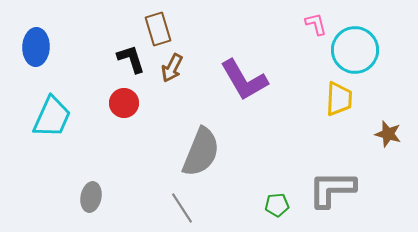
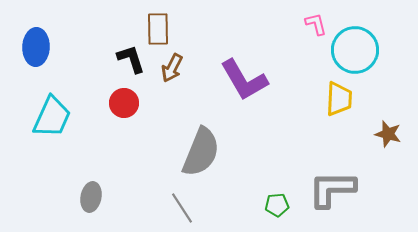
brown rectangle: rotated 16 degrees clockwise
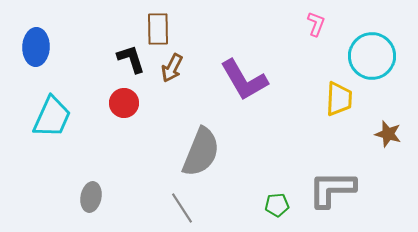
pink L-shape: rotated 35 degrees clockwise
cyan circle: moved 17 px right, 6 px down
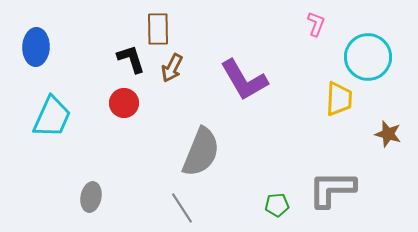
cyan circle: moved 4 px left, 1 px down
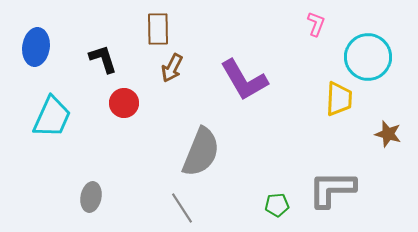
blue ellipse: rotated 6 degrees clockwise
black L-shape: moved 28 px left
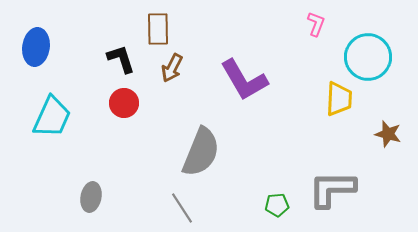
black L-shape: moved 18 px right
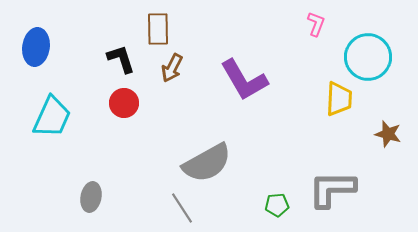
gray semicircle: moved 6 px right, 11 px down; rotated 39 degrees clockwise
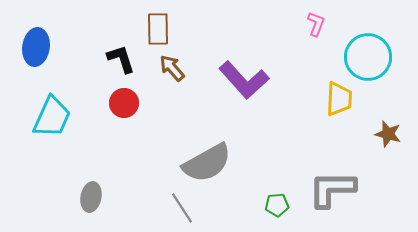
brown arrow: rotated 112 degrees clockwise
purple L-shape: rotated 12 degrees counterclockwise
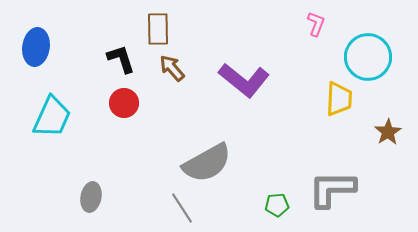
purple L-shape: rotated 9 degrees counterclockwise
brown star: moved 2 px up; rotated 24 degrees clockwise
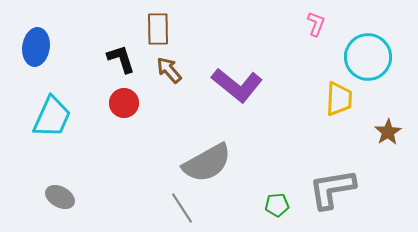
brown arrow: moved 3 px left, 2 px down
purple L-shape: moved 7 px left, 5 px down
gray L-shape: rotated 9 degrees counterclockwise
gray ellipse: moved 31 px left; rotated 72 degrees counterclockwise
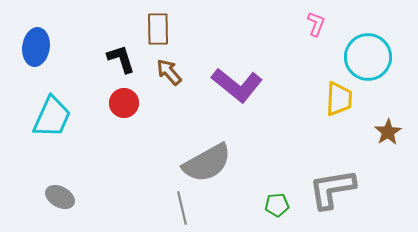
brown arrow: moved 2 px down
gray line: rotated 20 degrees clockwise
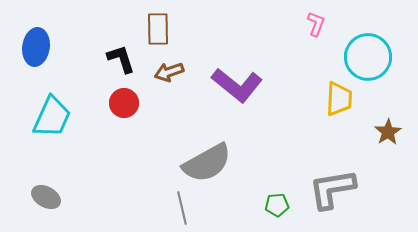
brown arrow: rotated 68 degrees counterclockwise
gray ellipse: moved 14 px left
